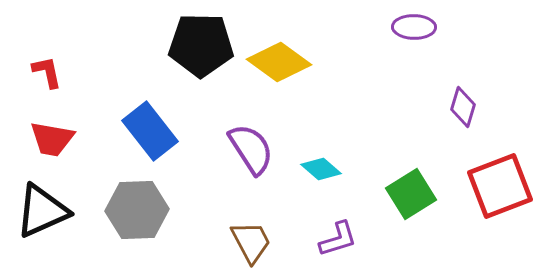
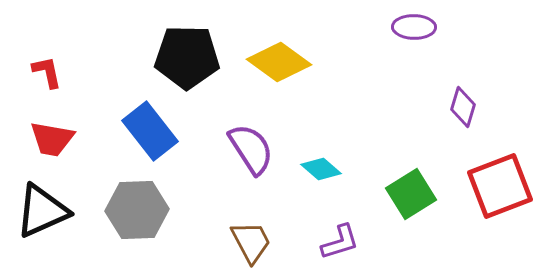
black pentagon: moved 14 px left, 12 px down
purple L-shape: moved 2 px right, 3 px down
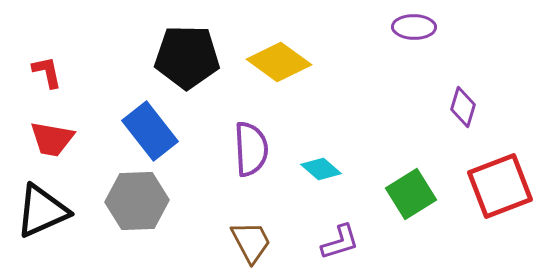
purple semicircle: rotated 30 degrees clockwise
gray hexagon: moved 9 px up
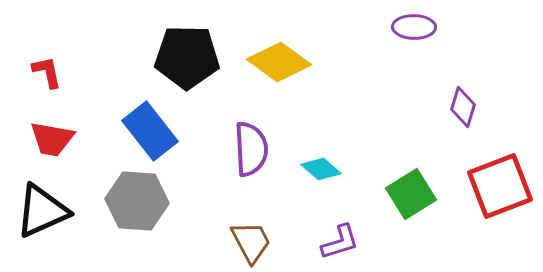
gray hexagon: rotated 6 degrees clockwise
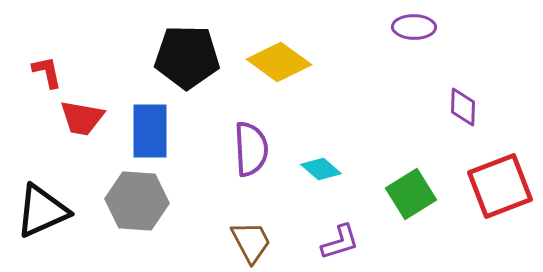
purple diamond: rotated 15 degrees counterclockwise
blue rectangle: rotated 38 degrees clockwise
red trapezoid: moved 30 px right, 21 px up
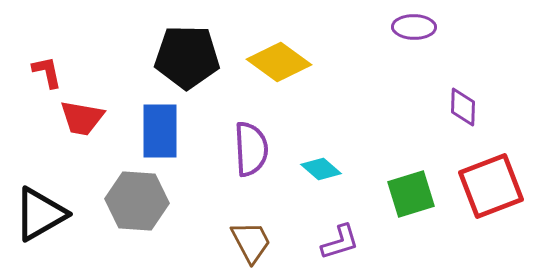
blue rectangle: moved 10 px right
red square: moved 9 px left
green square: rotated 15 degrees clockwise
black triangle: moved 2 px left, 3 px down; rotated 6 degrees counterclockwise
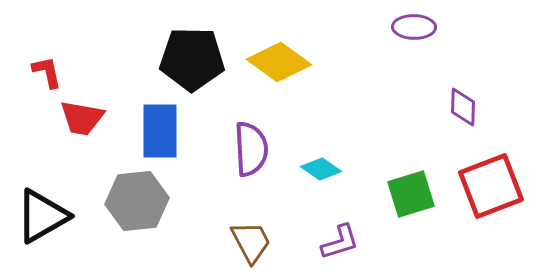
black pentagon: moved 5 px right, 2 px down
cyan diamond: rotated 6 degrees counterclockwise
gray hexagon: rotated 10 degrees counterclockwise
black triangle: moved 2 px right, 2 px down
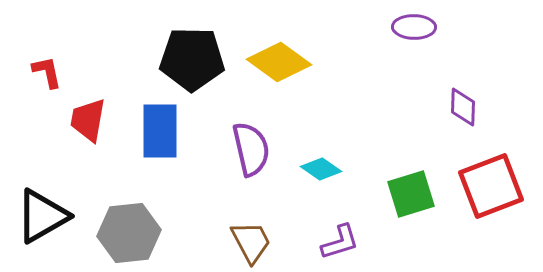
red trapezoid: moved 6 px right, 2 px down; rotated 90 degrees clockwise
purple semicircle: rotated 10 degrees counterclockwise
gray hexagon: moved 8 px left, 32 px down
